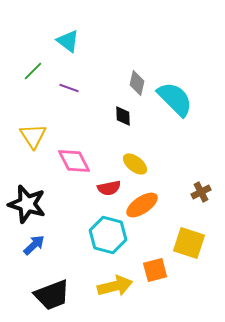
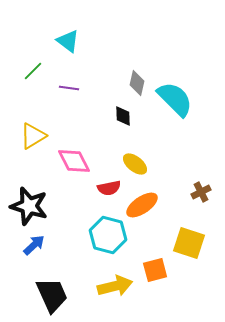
purple line: rotated 12 degrees counterclockwise
yellow triangle: rotated 32 degrees clockwise
black star: moved 2 px right, 2 px down
black trapezoid: rotated 93 degrees counterclockwise
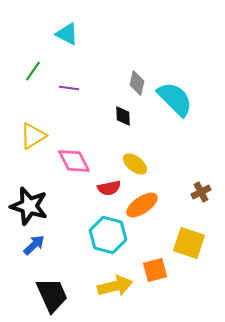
cyan triangle: moved 1 px left, 7 px up; rotated 10 degrees counterclockwise
green line: rotated 10 degrees counterclockwise
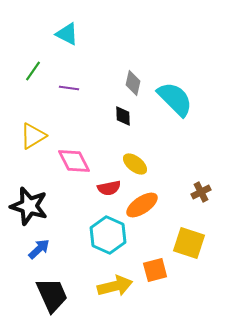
gray diamond: moved 4 px left
cyan hexagon: rotated 9 degrees clockwise
blue arrow: moved 5 px right, 4 px down
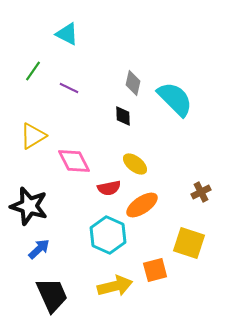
purple line: rotated 18 degrees clockwise
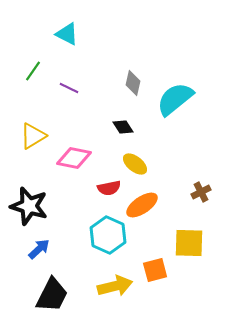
cyan semicircle: rotated 84 degrees counterclockwise
black diamond: moved 11 px down; rotated 30 degrees counterclockwise
pink diamond: moved 3 px up; rotated 52 degrees counterclockwise
yellow square: rotated 16 degrees counterclockwise
black trapezoid: rotated 51 degrees clockwise
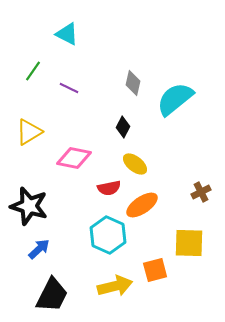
black diamond: rotated 60 degrees clockwise
yellow triangle: moved 4 px left, 4 px up
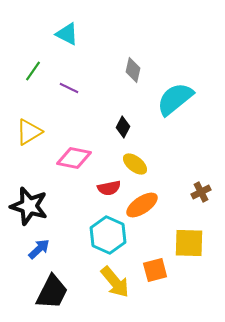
gray diamond: moved 13 px up
yellow arrow: moved 4 px up; rotated 64 degrees clockwise
black trapezoid: moved 3 px up
